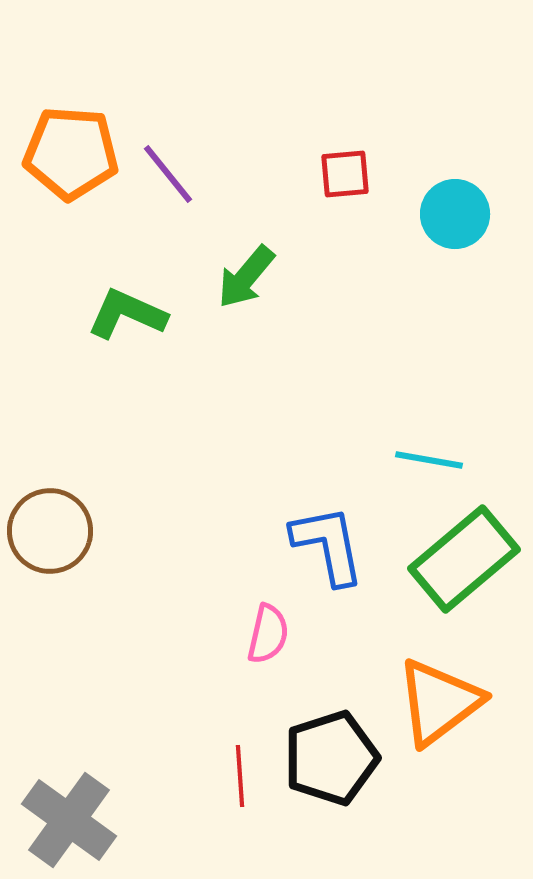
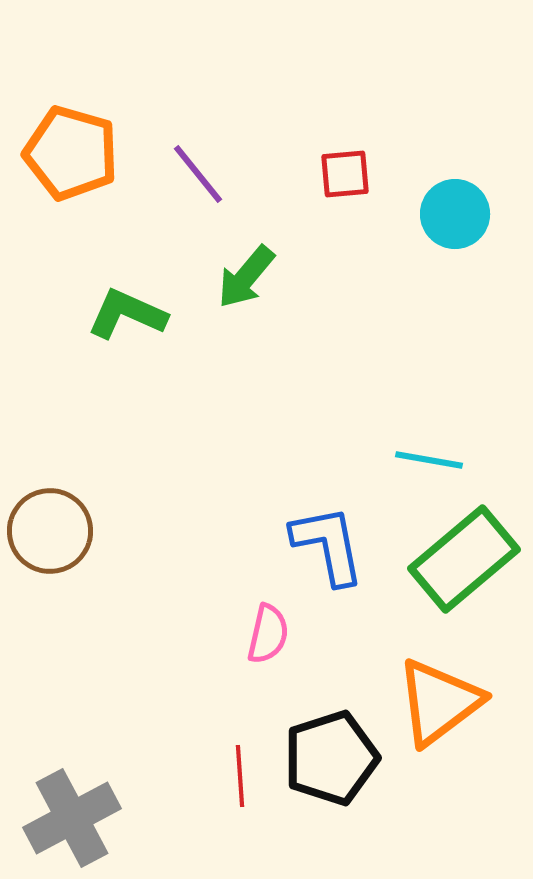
orange pentagon: rotated 12 degrees clockwise
purple line: moved 30 px right
gray cross: moved 3 px right, 2 px up; rotated 26 degrees clockwise
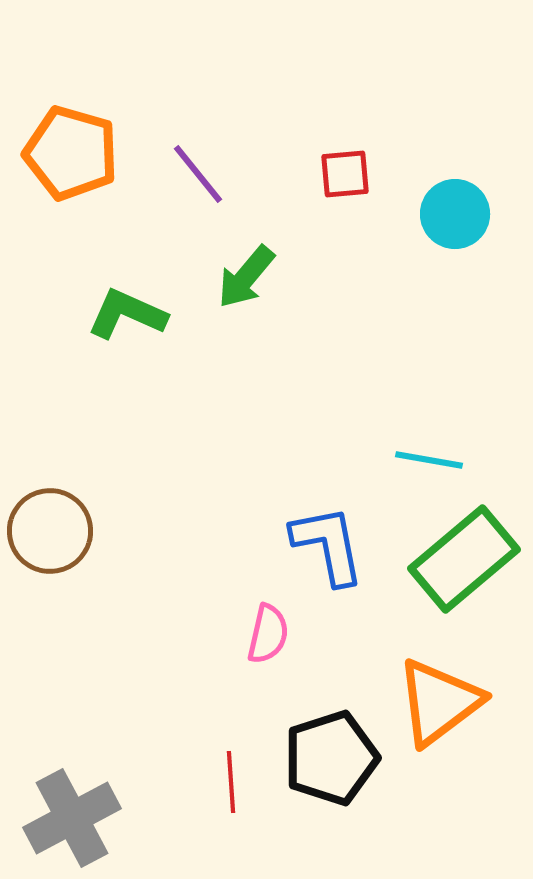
red line: moved 9 px left, 6 px down
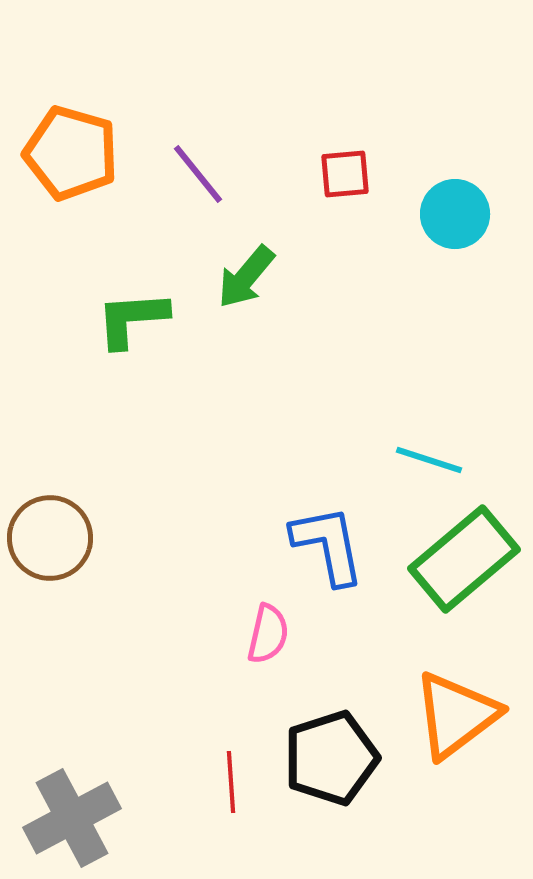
green L-shape: moved 5 px right, 5 px down; rotated 28 degrees counterclockwise
cyan line: rotated 8 degrees clockwise
brown circle: moved 7 px down
orange triangle: moved 17 px right, 13 px down
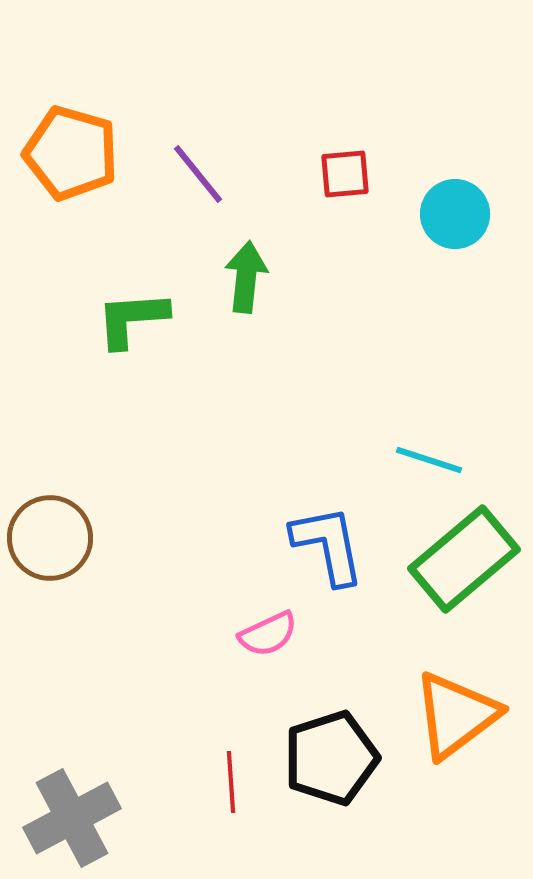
green arrow: rotated 146 degrees clockwise
pink semicircle: rotated 52 degrees clockwise
